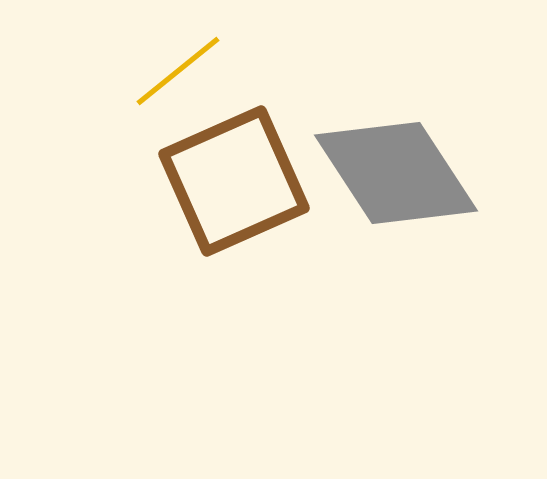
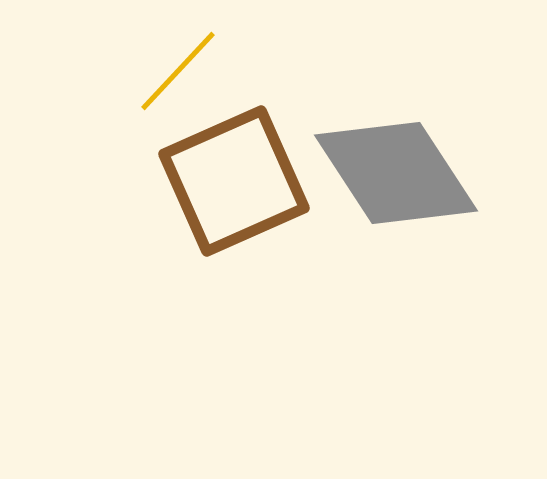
yellow line: rotated 8 degrees counterclockwise
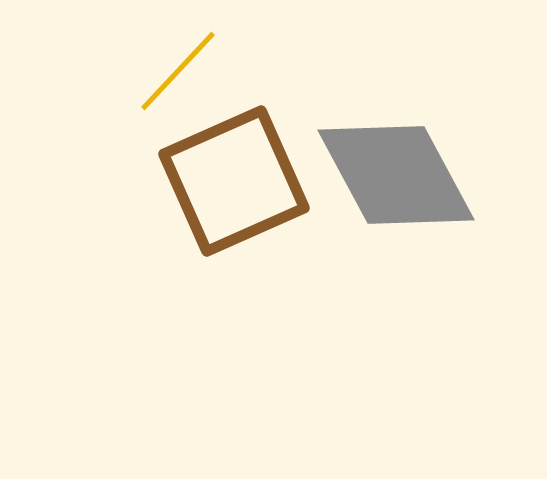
gray diamond: moved 2 px down; rotated 5 degrees clockwise
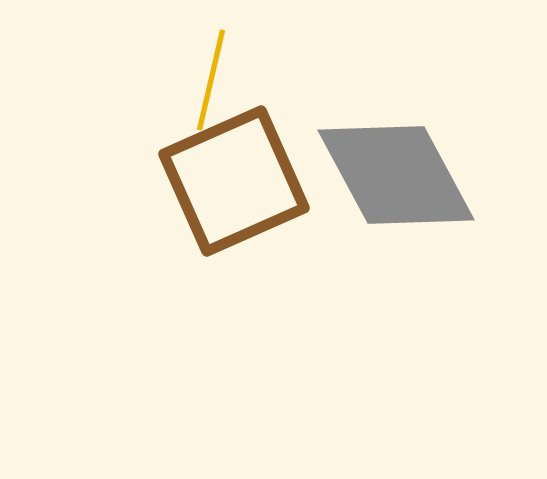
yellow line: moved 33 px right, 9 px down; rotated 30 degrees counterclockwise
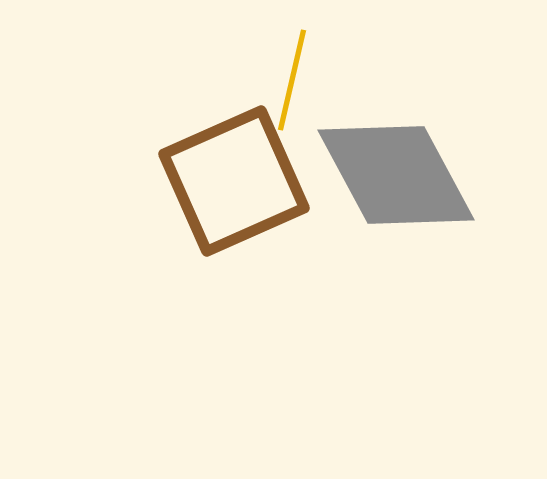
yellow line: moved 81 px right
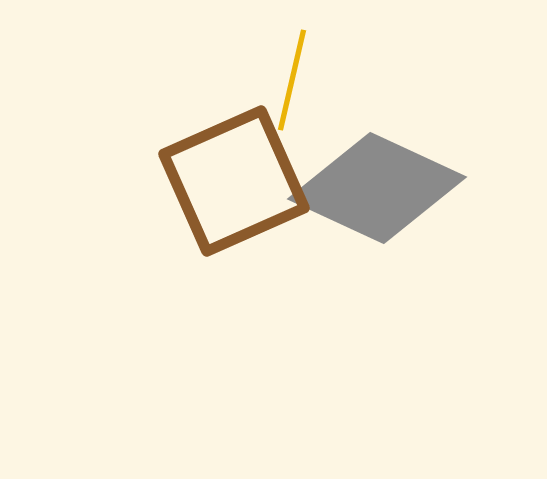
gray diamond: moved 19 px left, 13 px down; rotated 37 degrees counterclockwise
